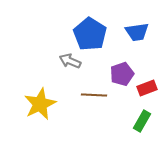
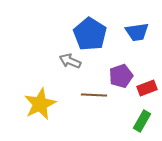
purple pentagon: moved 1 px left, 2 px down
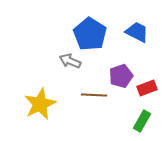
blue trapezoid: rotated 145 degrees counterclockwise
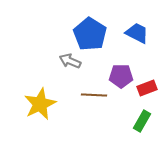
blue trapezoid: moved 1 px down
purple pentagon: rotated 20 degrees clockwise
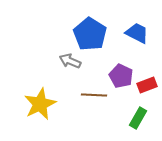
purple pentagon: rotated 25 degrees clockwise
red rectangle: moved 3 px up
green rectangle: moved 4 px left, 3 px up
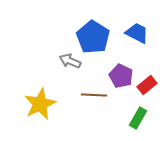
blue pentagon: moved 3 px right, 3 px down
red rectangle: rotated 18 degrees counterclockwise
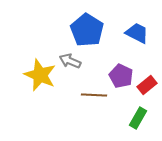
blue pentagon: moved 6 px left, 7 px up
yellow star: moved 29 px up; rotated 24 degrees counterclockwise
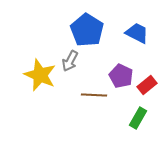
gray arrow: rotated 85 degrees counterclockwise
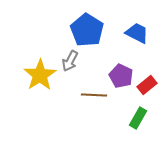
yellow star: rotated 16 degrees clockwise
